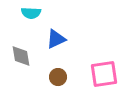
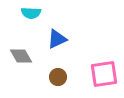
blue triangle: moved 1 px right
gray diamond: rotated 20 degrees counterclockwise
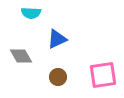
pink square: moved 1 px left, 1 px down
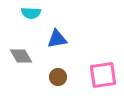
blue triangle: rotated 15 degrees clockwise
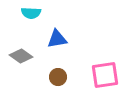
gray diamond: rotated 25 degrees counterclockwise
pink square: moved 2 px right
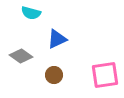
cyan semicircle: rotated 12 degrees clockwise
blue triangle: rotated 15 degrees counterclockwise
brown circle: moved 4 px left, 2 px up
